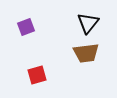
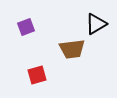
black triangle: moved 8 px right, 1 px down; rotated 20 degrees clockwise
brown trapezoid: moved 14 px left, 4 px up
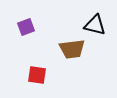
black triangle: moved 1 px left, 1 px down; rotated 45 degrees clockwise
red square: rotated 24 degrees clockwise
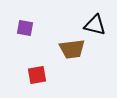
purple square: moved 1 px left, 1 px down; rotated 30 degrees clockwise
red square: rotated 18 degrees counterclockwise
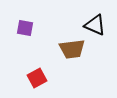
black triangle: rotated 10 degrees clockwise
red square: moved 3 px down; rotated 18 degrees counterclockwise
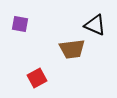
purple square: moved 5 px left, 4 px up
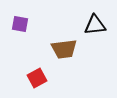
black triangle: rotated 30 degrees counterclockwise
brown trapezoid: moved 8 px left
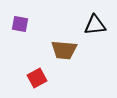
brown trapezoid: moved 1 px down; rotated 12 degrees clockwise
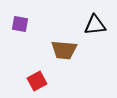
red square: moved 3 px down
